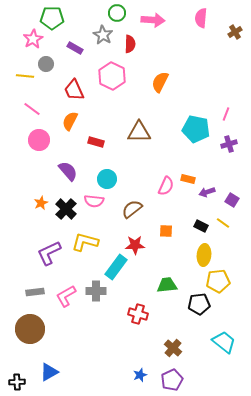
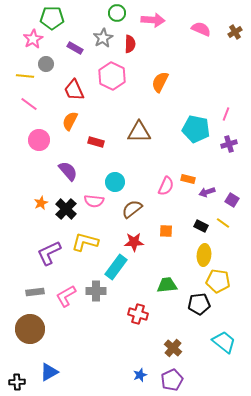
pink semicircle at (201, 18): moved 11 px down; rotated 108 degrees clockwise
gray star at (103, 35): moved 3 px down; rotated 12 degrees clockwise
pink line at (32, 109): moved 3 px left, 5 px up
cyan circle at (107, 179): moved 8 px right, 3 px down
red star at (135, 245): moved 1 px left, 3 px up
yellow pentagon at (218, 281): rotated 15 degrees clockwise
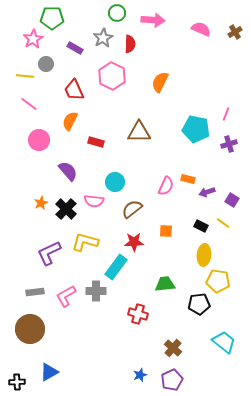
green trapezoid at (167, 285): moved 2 px left, 1 px up
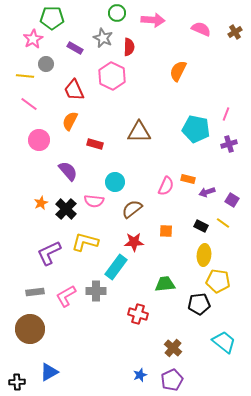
gray star at (103, 38): rotated 18 degrees counterclockwise
red semicircle at (130, 44): moved 1 px left, 3 px down
orange semicircle at (160, 82): moved 18 px right, 11 px up
red rectangle at (96, 142): moved 1 px left, 2 px down
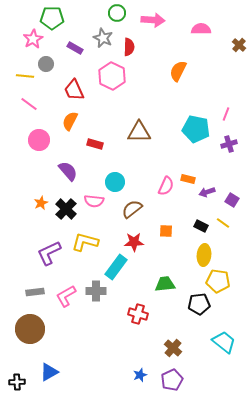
pink semicircle at (201, 29): rotated 24 degrees counterclockwise
brown cross at (235, 32): moved 4 px right, 13 px down; rotated 16 degrees counterclockwise
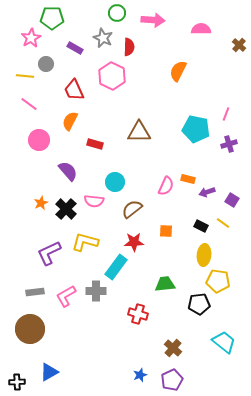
pink star at (33, 39): moved 2 px left, 1 px up
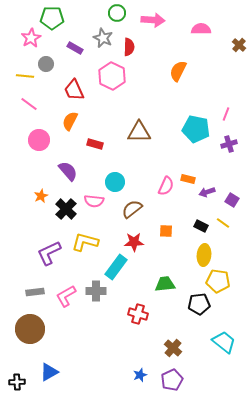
orange star at (41, 203): moved 7 px up
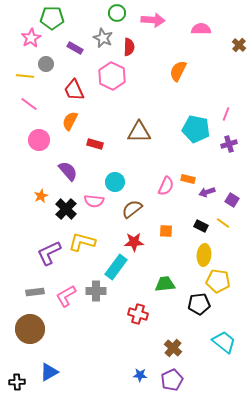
yellow L-shape at (85, 242): moved 3 px left
blue star at (140, 375): rotated 24 degrees clockwise
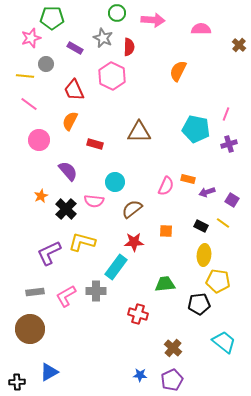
pink star at (31, 38): rotated 12 degrees clockwise
